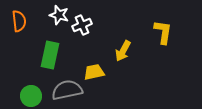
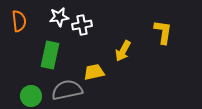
white star: moved 2 px down; rotated 24 degrees counterclockwise
white cross: rotated 12 degrees clockwise
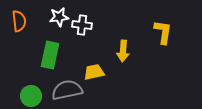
white cross: rotated 18 degrees clockwise
yellow arrow: rotated 25 degrees counterclockwise
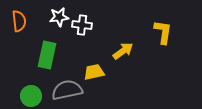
yellow arrow: rotated 130 degrees counterclockwise
green rectangle: moved 3 px left
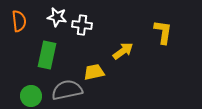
white star: moved 2 px left; rotated 18 degrees clockwise
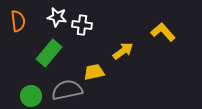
orange semicircle: moved 1 px left
yellow L-shape: rotated 50 degrees counterclockwise
green rectangle: moved 2 px right, 2 px up; rotated 28 degrees clockwise
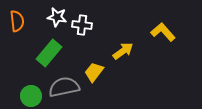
orange semicircle: moved 1 px left
yellow trapezoid: rotated 40 degrees counterclockwise
gray semicircle: moved 3 px left, 3 px up
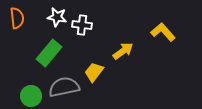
orange semicircle: moved 3 px up
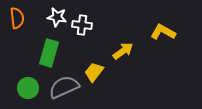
yellow L-shape: rotated 20 degrees counterclockwise
green rectangle: rotated 24 degrees counterclockwise
gray semicircle: rotated 12 degrees counterclockwise
green circle: moved 3 px left, 8 px up
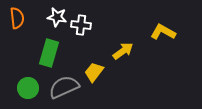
white cross: moved 1 px left
